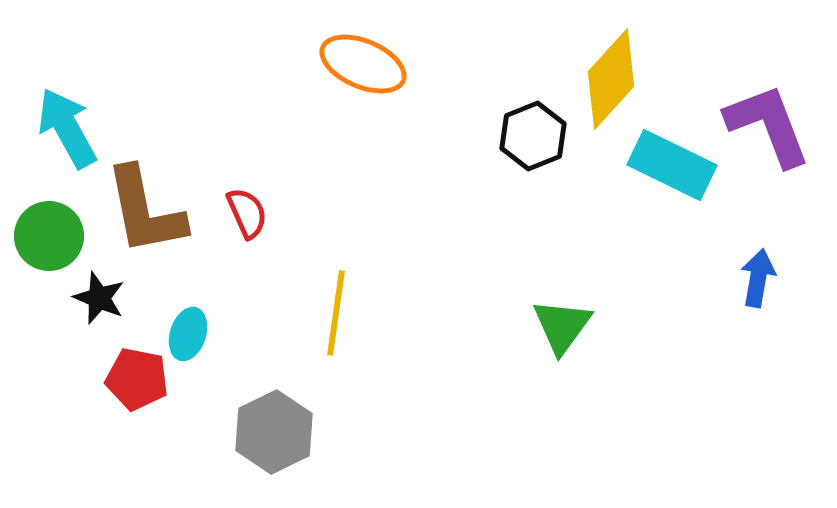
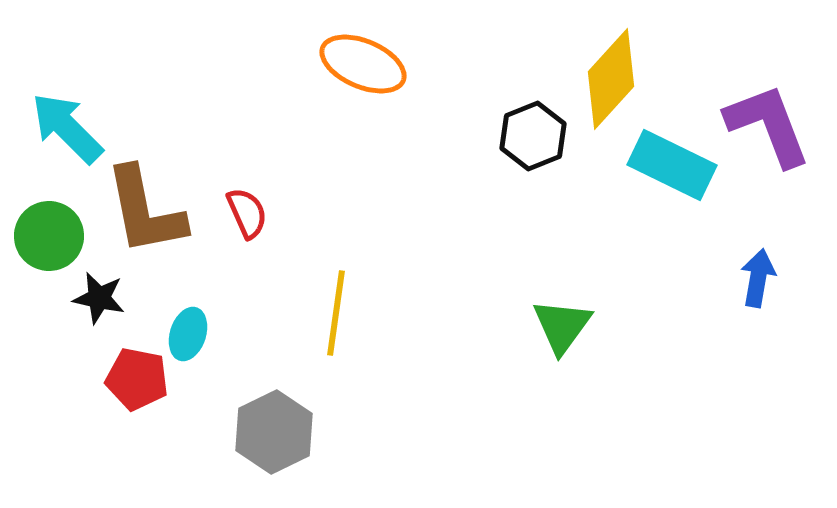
cyan arrow: rotated 16 degrees counterclockwise
black star: rotated 10 degrees counterclockwise
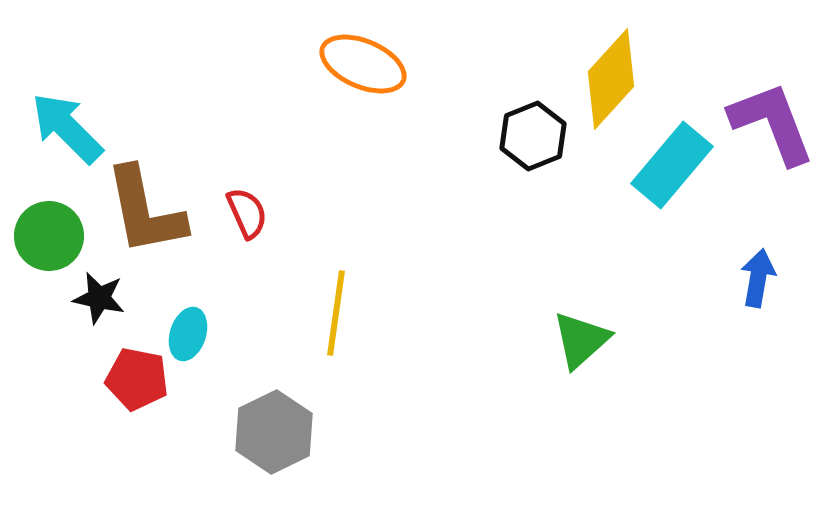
purple L-shape: moved 4 px right, 2 px up
cyan rectangle: rotated 76 degrees counterclockwise
green triangle: moved 19 px right, 14 px down; rotated 12 degrees clockwise
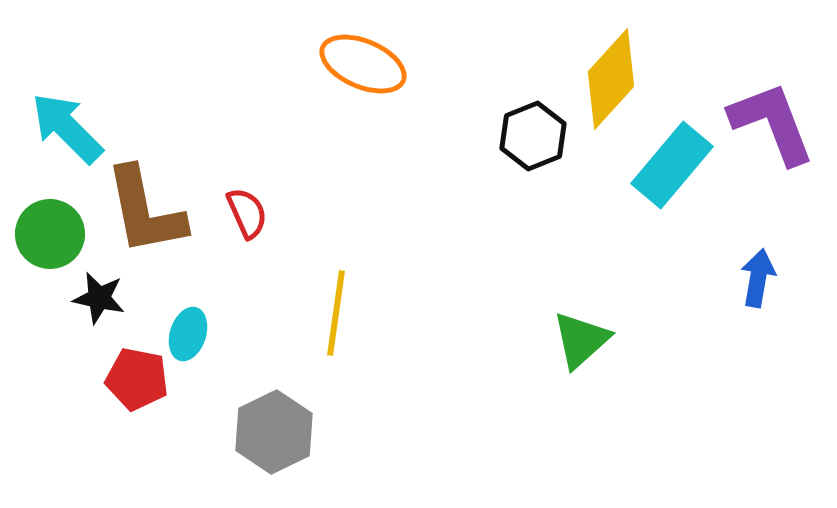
green circle: moved 1 px right, 2 px up
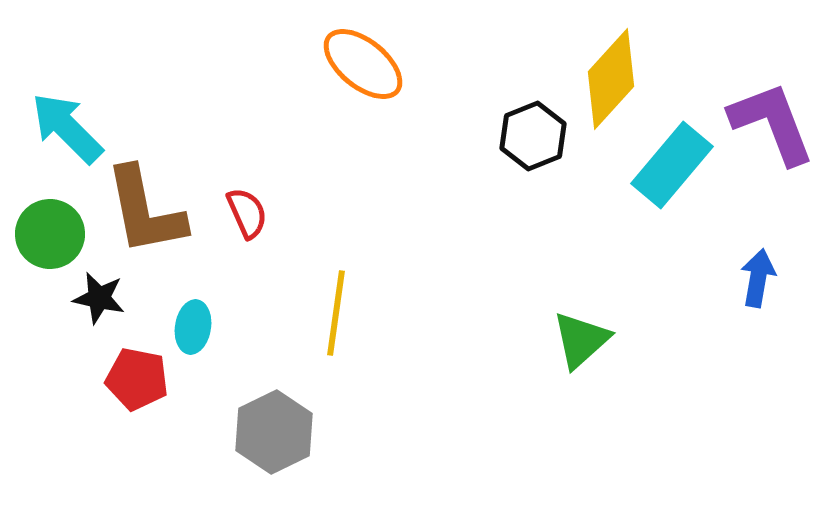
orange ellipse: rotated 16 degrees clockwise
cyan ellipse: moved 5 px right, 7 px up; rotated 9 degrees counterclockwise
